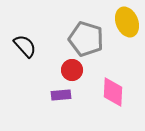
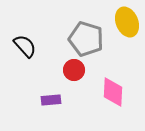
red circle: moved 2 px right
purple rectangle: moved 10 px left, 5 px down
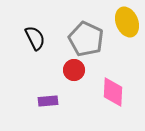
gray pentagon: rotated 8 degrees clockwise
black semicircle: moved 10 px right, 8 px up; rotated 15 degrees clockwise
purple rectangle: moved 3 px left, 1 px down
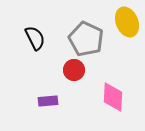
pink diamond: moved 5 px down
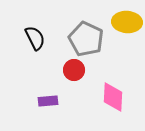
yellow ellipse: rotated 64 degrees counterclockwise
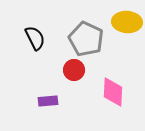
pink diamond: moved 5 px up
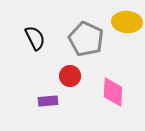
red circle: moved 4 px left, 6 px down
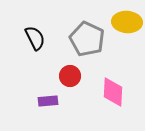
gray pentagon: moved 1 px right
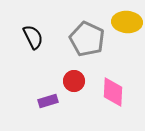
black semicircle: moved 2 px left, 1 px up
red circle: moved 4 px right, 5 px down
purple rectangle: rotated 12 degrees counterclockwise
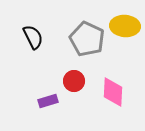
yellow ellipse: moved 2 px left, 4 px down
